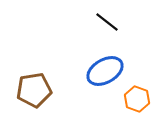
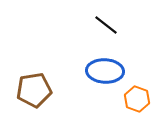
black line: moved 1 px left, 3 px down
blue ellipse: rotated 33 degrees clockwise
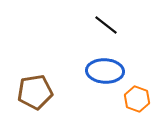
brown pentagon: moved 1 px right, 2 px down
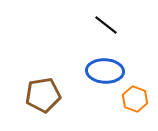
brown pentagon: moved 8 px right, 3 px down
orange hexagon: moved 2 px left
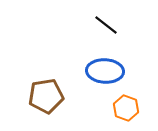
brown pentagon: moved 3 px right, 1 px down
orange hexagon: moved 9 px left, 9 px down
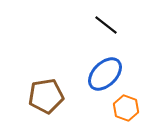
blue ellipse: moved 3 px down; rotated 48 degrees counterclockwise
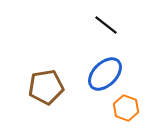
brown pentagon: moved 9 px up
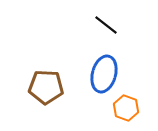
blue ellipse: moved 1 px left; rotated 30 degrees counterclockwise
brown pentagon: rotated 12 degrees clockwise
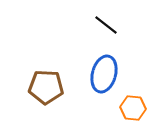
orange hexagon: moved 7 px right; rotated 15 degrees counterclockwise
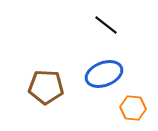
blue ellipse: rotated 54 degrees clockwise
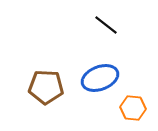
blue ellipse: moved 4 px left, 4 px down
